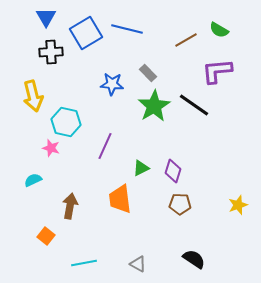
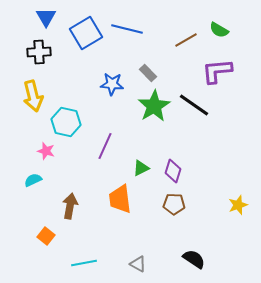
black cross: moved 12 px left
pink star: moved 5 px left, 3 px down
brown pentagon: moved 6 px left
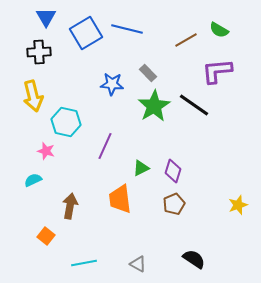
brown pentagon: rotated 25 degrees counterclockwise
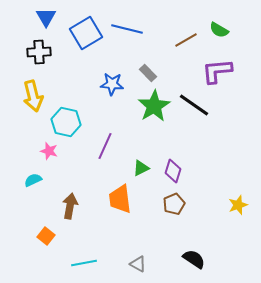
pink star: moved 3 px right
